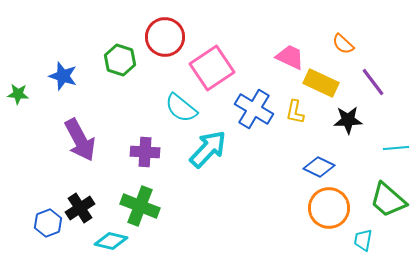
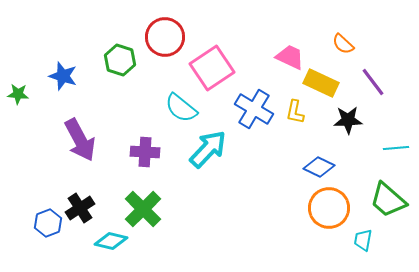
green cross: moved 3 px right, 3 px down; rotated 24 degrees clockwise
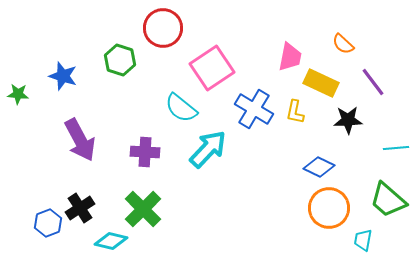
red circle: moved 2 px left, 9 px up
pink trapezoid: rotated 76 degrees clockwise
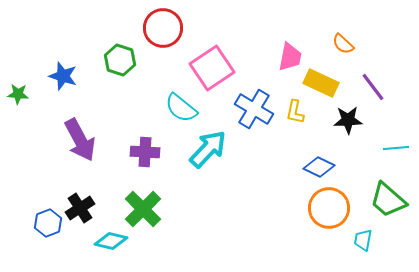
purple line: moved 5 px down
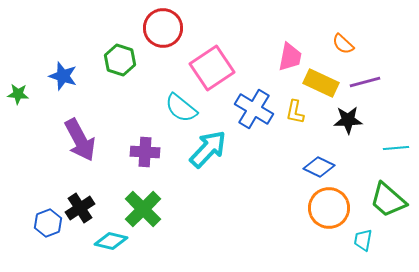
purple line: moved 8 px left, 5 px up; rotated 68 degrees counterclockwise
